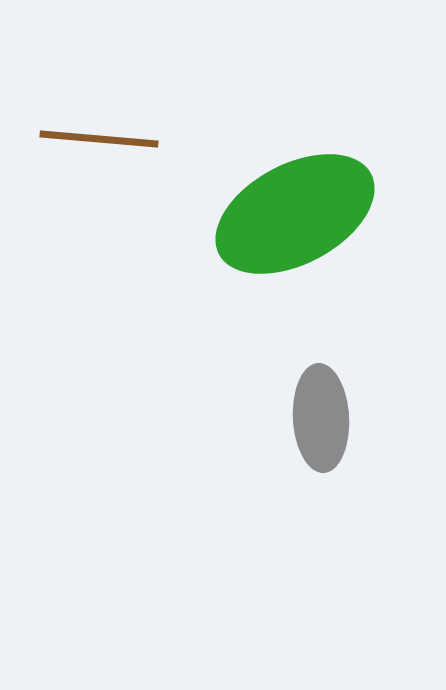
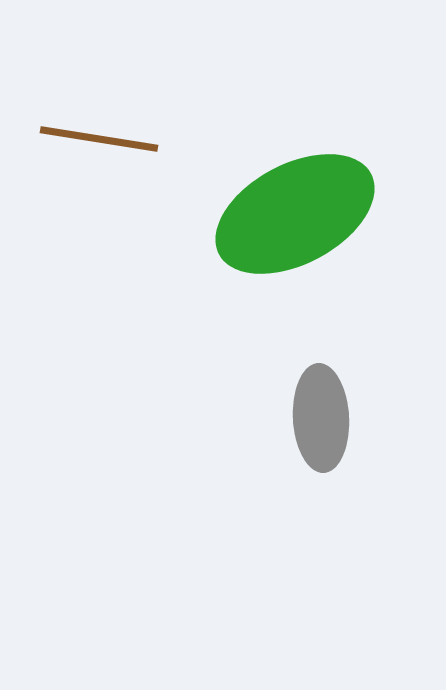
brown line: rotated 4 degrees clockwise
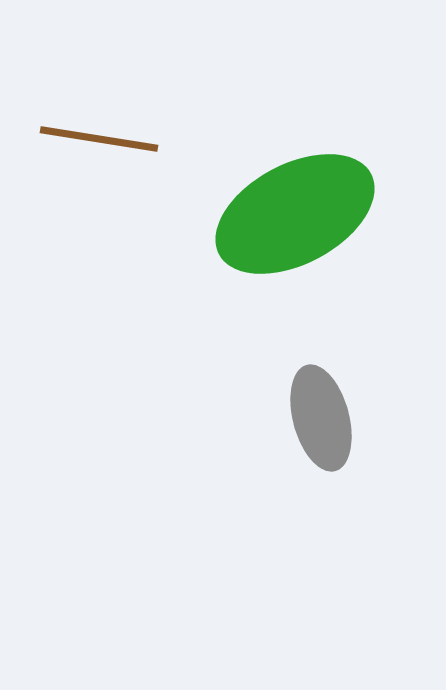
gray ellipse: rotated 12 degrees counterclockwise
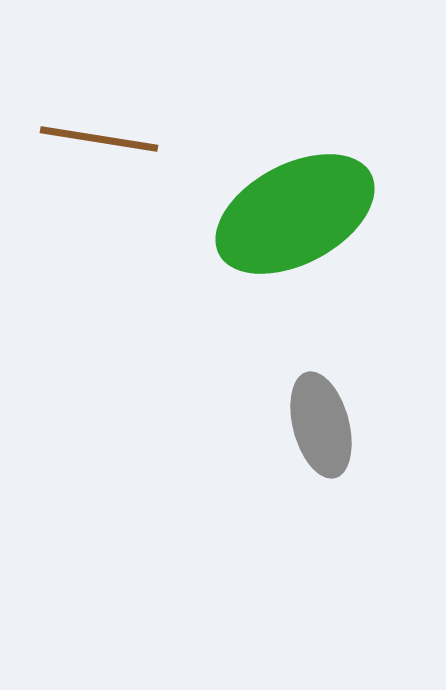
gray ellipse: moved 7 px down
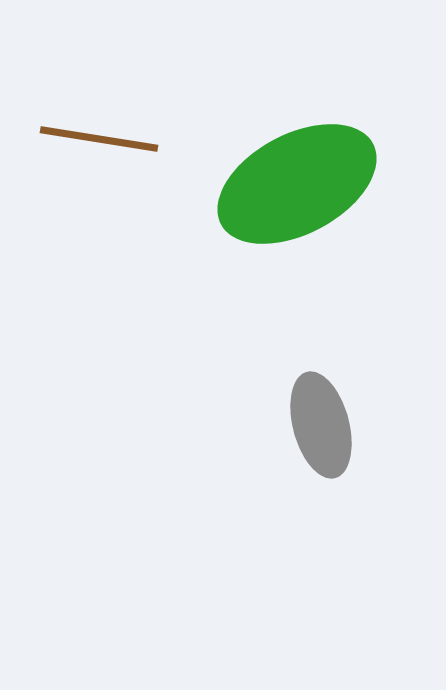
green ellipse: moved 2 px right, 30 px up
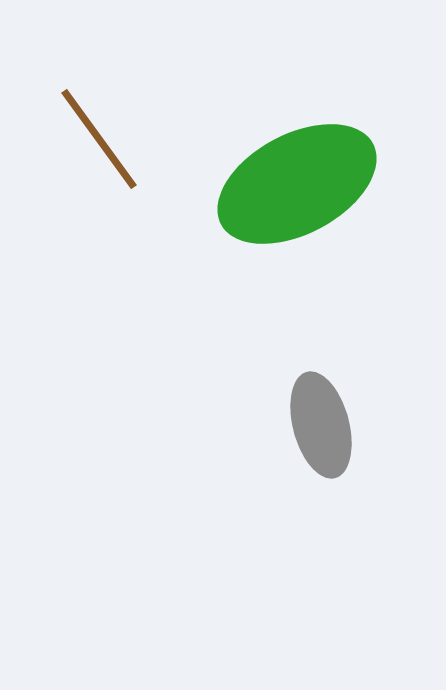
brown line: rotated 45 degrees clockwise
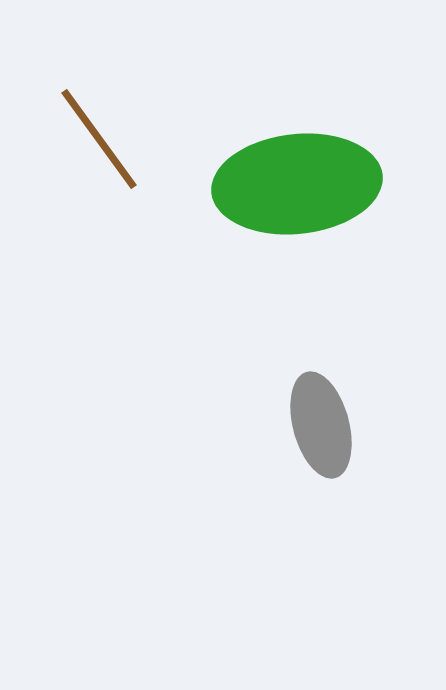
green ellipse: rotated 22 degrees clockwise
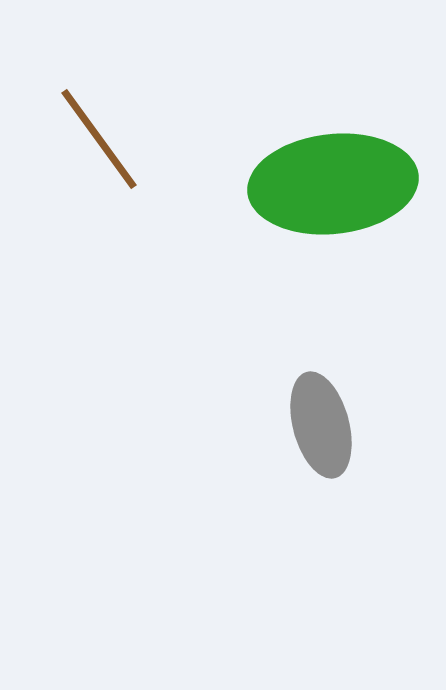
green ellipse: moved 36 px right
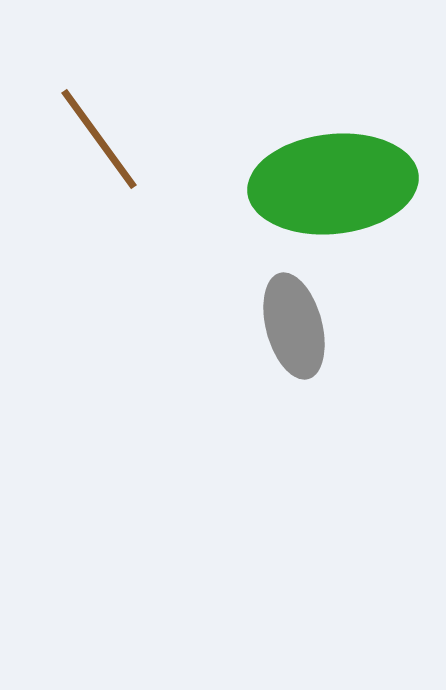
gray ellipse: moved 27 px left, 99 px up
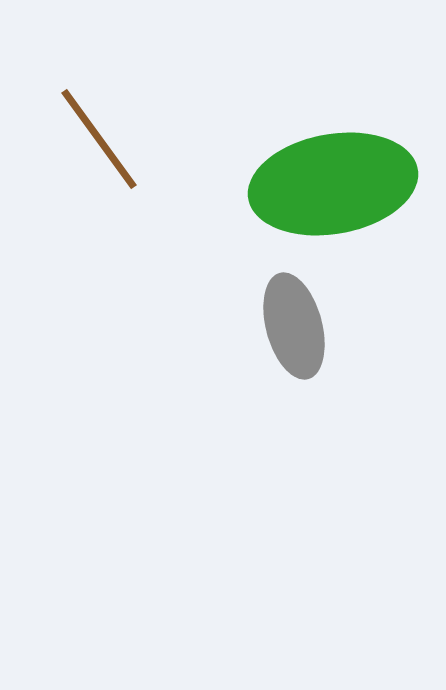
green ellipse: rotated 4 degrees counterclockwise
